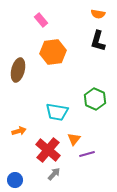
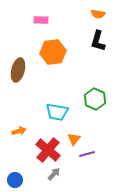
pink rectangle: rotated 48 degrees counterclockwise
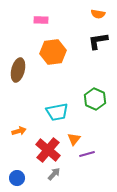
black L-shape: rotated 65 degrees clockwise
cyan trapezoid: rotated 20 degrees counterclockwise
blue circle: moved 2 px right, 2 px up
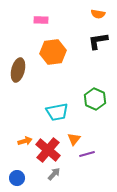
orange arrow: moved 6 px right, 10 px down
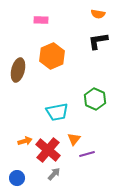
orange hexagon: moved 1 px left, 4 px down; rotated 15 degrees counterclockwise
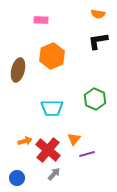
cyan trapezoid: moved 5 px left, 4 px up; rotated 10 degrees clockwise
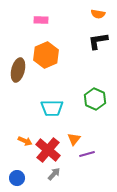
orange hexagon: moved 6 px left, 1 px up
orange arrow: rotated 40 degrees clockwise
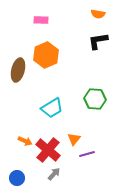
green hexagon: rotated 20 degrees counterclockwise
cyan trapezoid: rotated 30 degrees counterclockwise
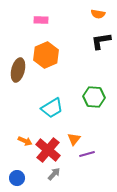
black L-shape: moved 3 px right
green hexagon: moved 1 px left, 2 px up
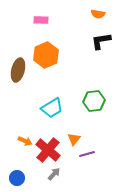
green hexagon: moved 4 px down; rotated 10 degrees counterclockwise
